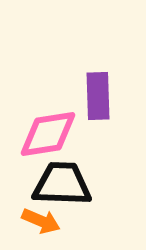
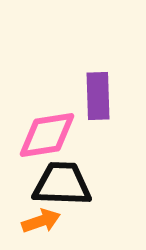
pink diamond: moved 1 px left, 1 px down
orange arrow: rotated 42 degrees counterclockwise
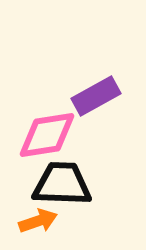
purple rectangle: moved 2 px left; rotated 63 degrees clockwise
orange arrow: moved 3 px left
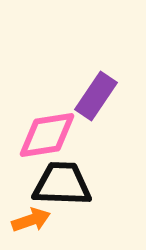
purple rectangle: rotated 27 degrees counterclockwise
orange arrow: moved 7 px left, 1 px up
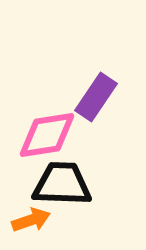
purple rectangle: moved 1 px down
